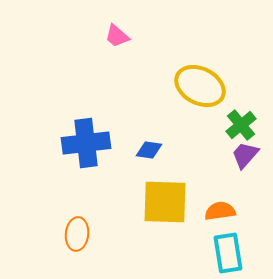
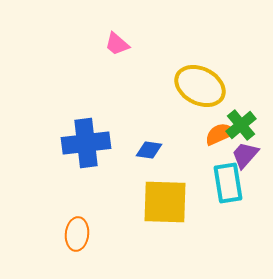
pink trapezoid: moved 8 px down
orange semicircle: moved 77 px up; rotated 16 degrees counterclockwise
cyan rectangle: moved 70 px up
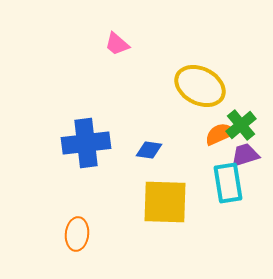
purple trapezoid: rotated 32 degrees clockwise
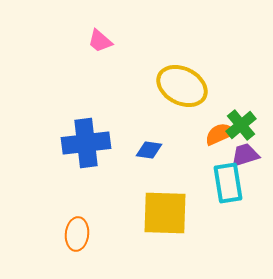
pink trapezoid: moved 17 px left, 3 px up
yellow ellipse: moved 18 px left
yellow square: moved 11 px down
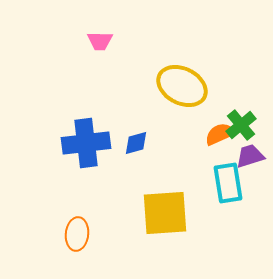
pink trapezoid: rotated 40 degrees counterclockwise
blue diamond: moved 13 px left, 7 px up; rotated 24 degrees counterclockwise
purple trapezoid: moved 5 px right, 1 px down
yellow square: rotated 6 degrees counterclockwise
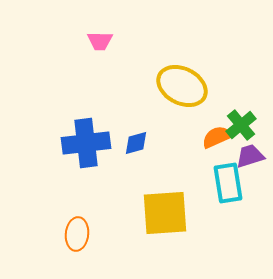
orange semicircle: moved 3 px left, 3 px down
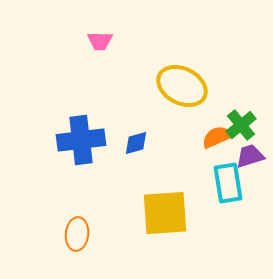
blue cross: moved 5 px left, 3 px up
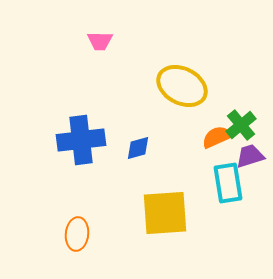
blue diamond: moved 2 px right, 5 px down
